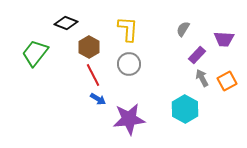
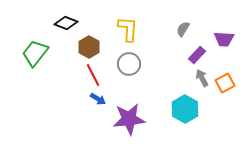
orange square: moved 2 px left, 2 px down
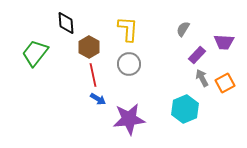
black diamond: rotated 65 degrees clockwise
purple trapezoid: moved 3 px down
red line: rotated 15 degrees clockwise
cyan hexagon: rotated 8 degrees clockwise
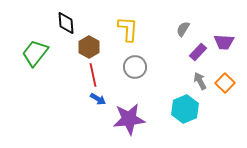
purple rectangle: moved 1 px right, 3 px up
gray circle: moved 6 px right, 3 px down
gray arrow: moved 2 px left, 3 px down
orange square: rotated 18 degrees counterclockwise
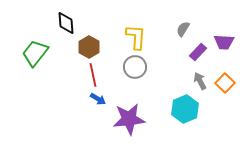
yellow L-shape: moved 8 px right, 8 px down
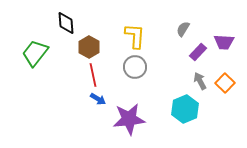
yellow L-shape: moved 1 px left, 1 px up
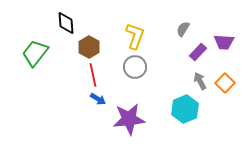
yellow L-shape: rotated 16 degrees clockwise
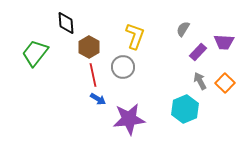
gray circle: moved 12 px left
